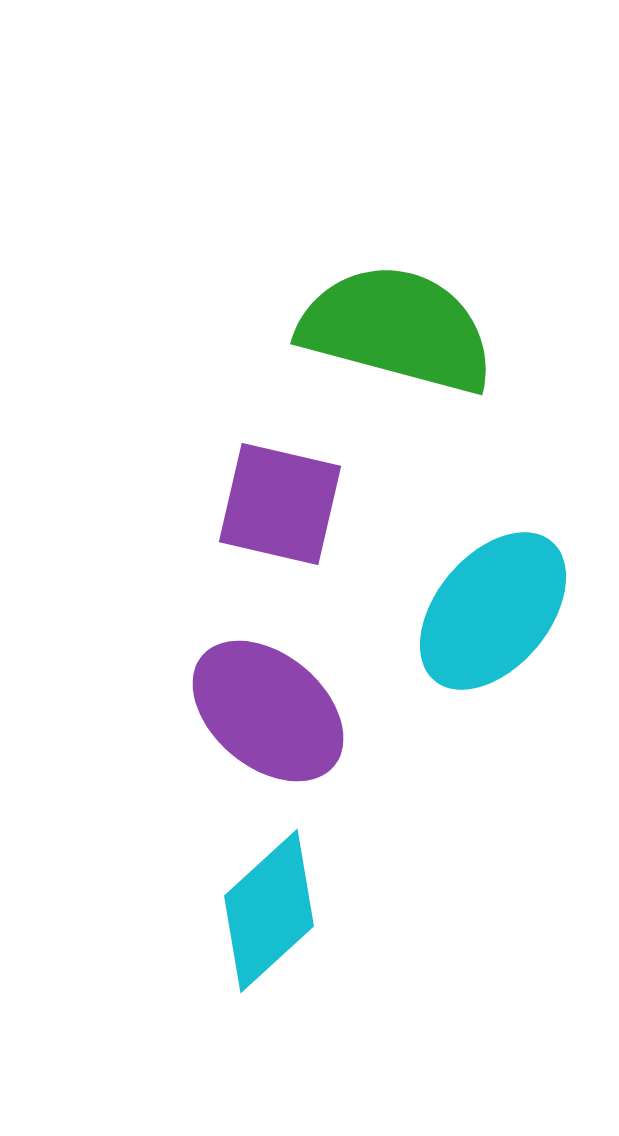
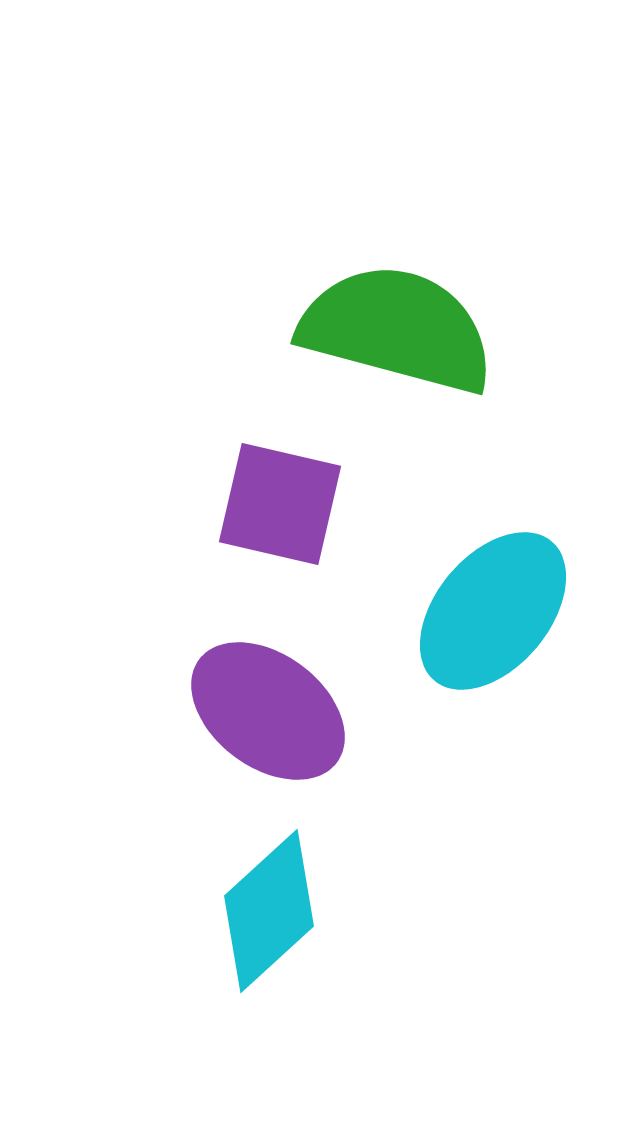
purple ellipse: rotated 3 degrees counterclockwise
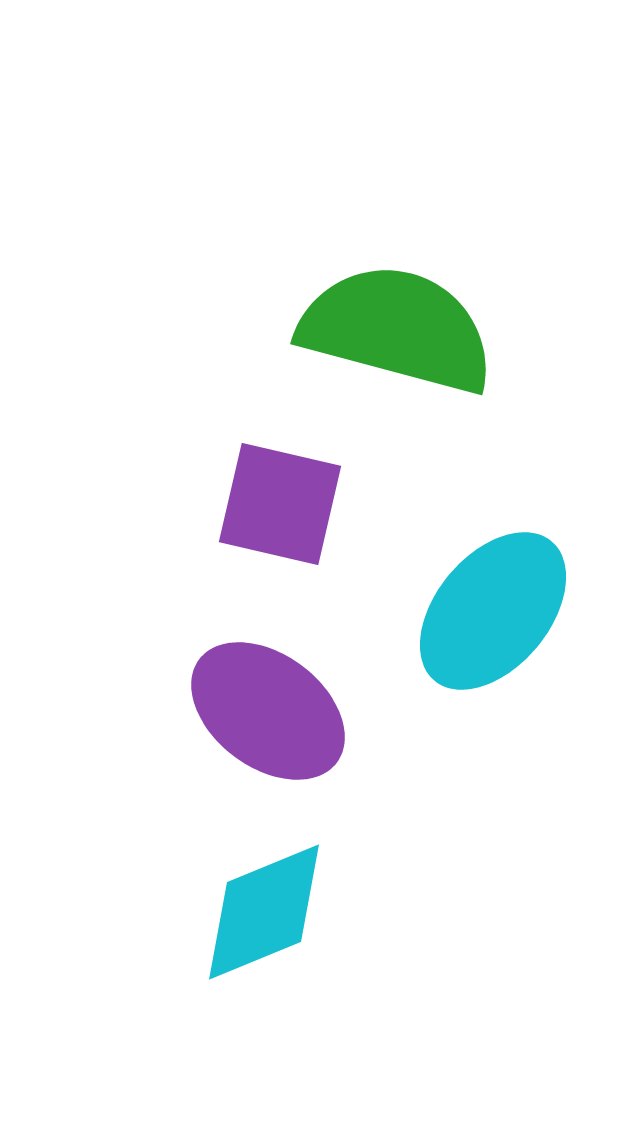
cyan diamond: moved 5 px left, 1 px down; rotated 20 degrees clockwise
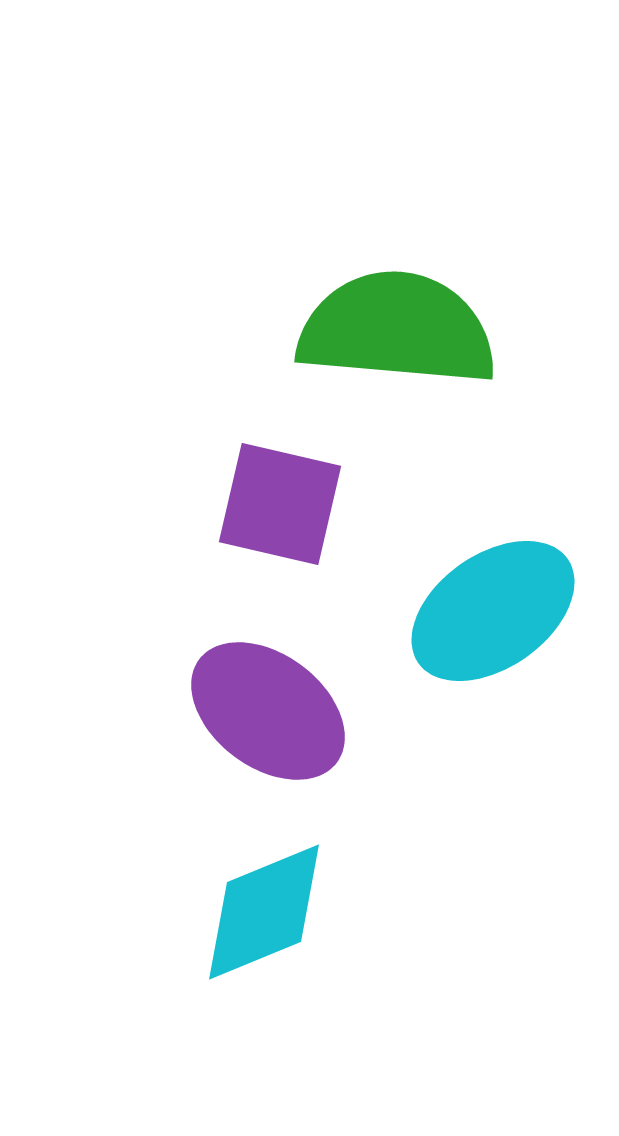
green semicircle: rotated 10 degrees counterclockwise
cyan ellipse: rotated 15 degrees clockwise
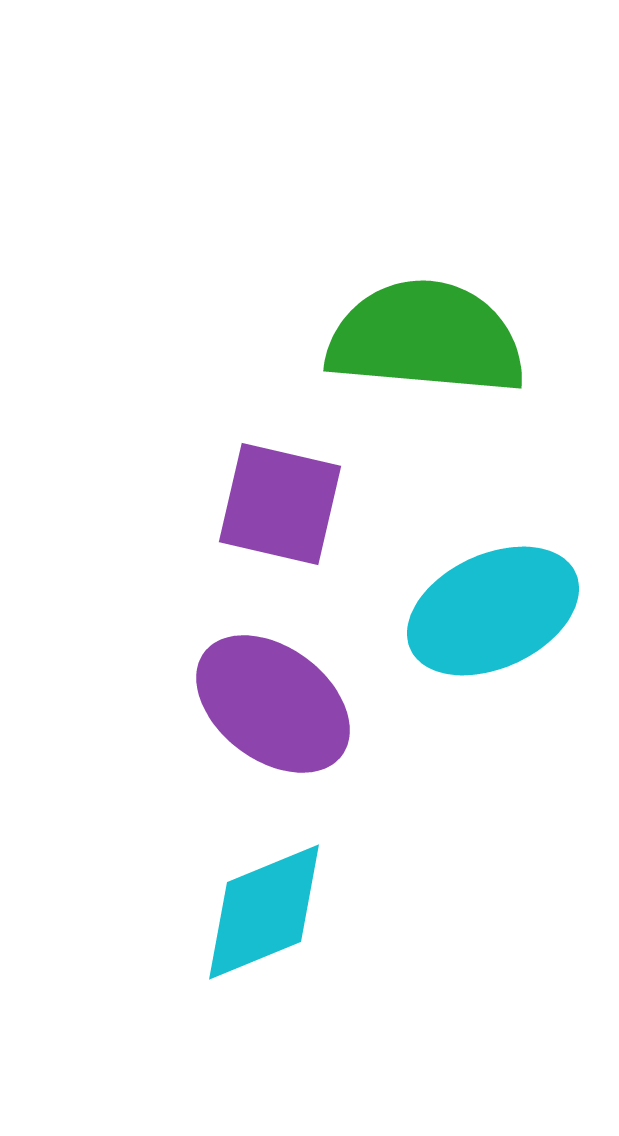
green semicircle: moved 29 px right, 9 px down
cyan ellipse: rotated 10 degrees clockwise
purple ellipse: moved 5 px right, 7 px up
